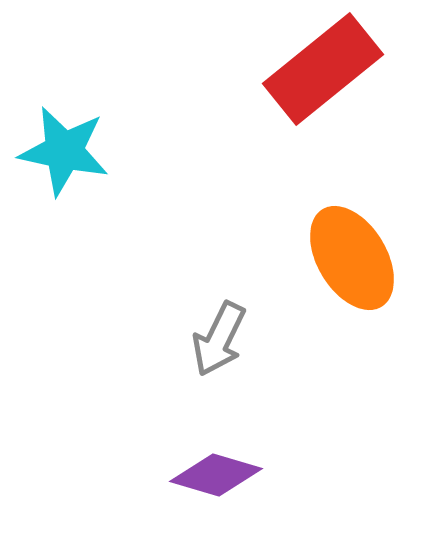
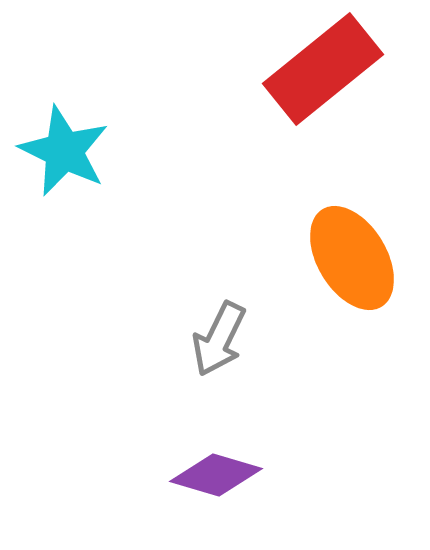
cyan star: rotated 14 degrees clockwise
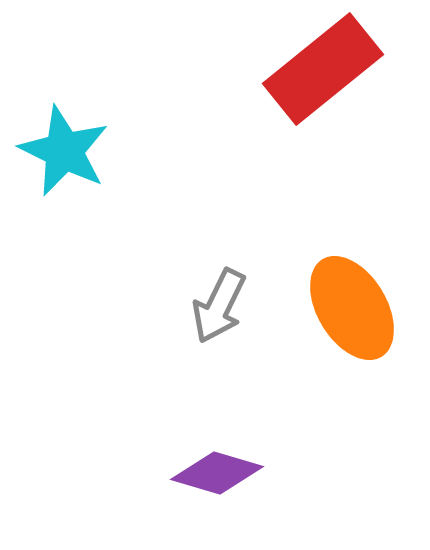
orange ellipse: moved 50 px down
gray arrow: moved 33 px up
purple diamond: moved 1 px right, 2 px up
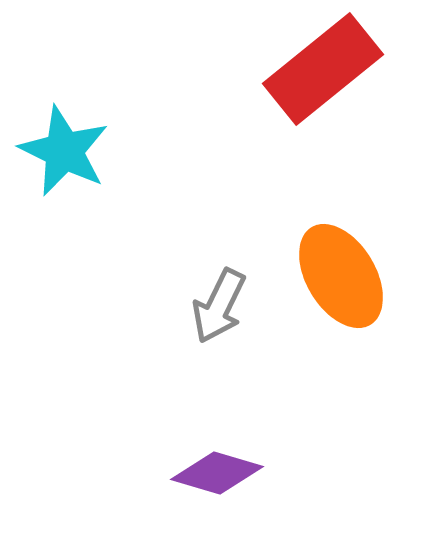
orange ellipse: moved 11 px left, 32 px up
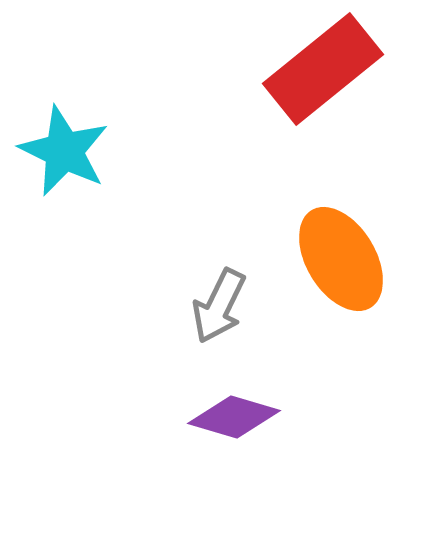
orange ellipse: moved 17 px up
purple diamond: moved 17 px right, 56 px up
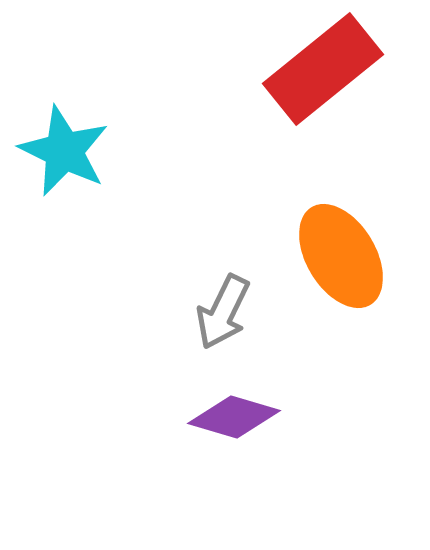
orange ellipse: moved 3 px up
gray arrow: moved 4 px right, 6 px down
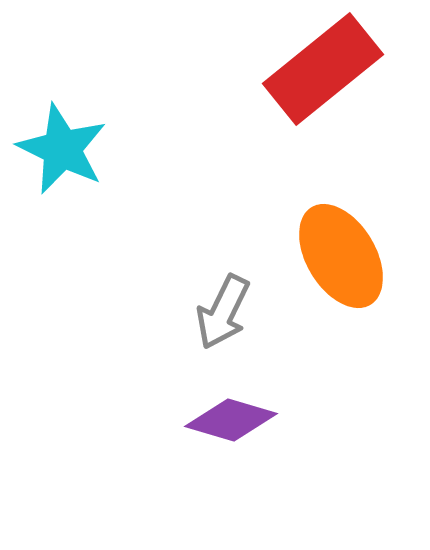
cyan star: moved 2 px left, 2 px up
purple diamond: moved 3 px left, 3 px down
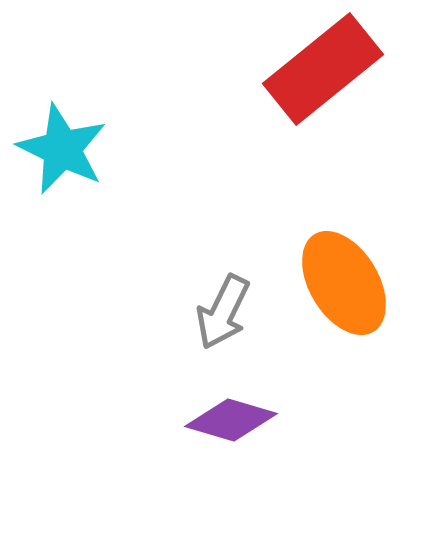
orange ellipse: moved 3 px right, 27 px down
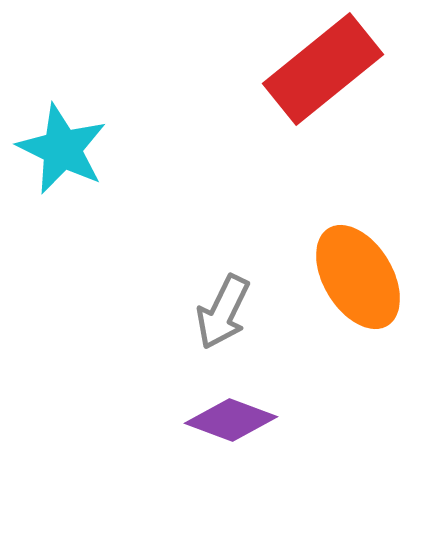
orange ellipse: moved 14 px right, 6 px up
purple diamond: rotated 4 degrees clockwise
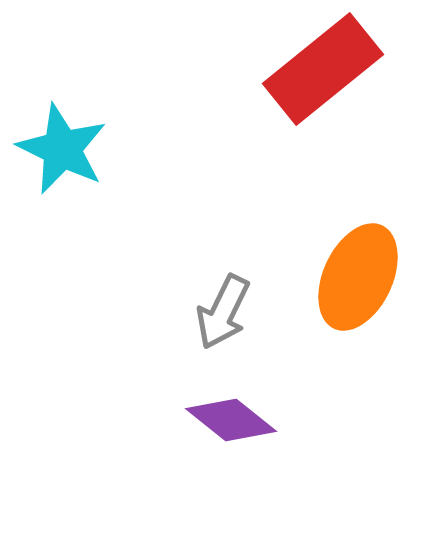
orange ellipse: rotated 56 degrees clockwise
purple diamond: rotated 18 degrees clockwise
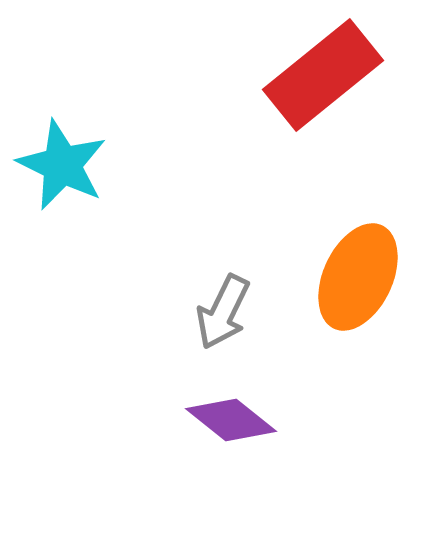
red rectangle: moved 6 px down
cyan star: moved 16 px down
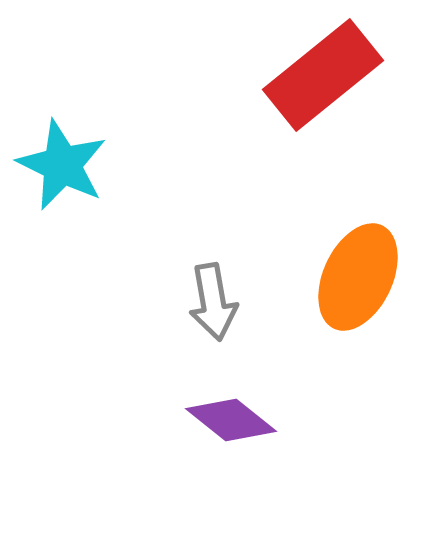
gray arrow: moved 10 px left, 10 px up; rotated 36 degrees counterclockwise
